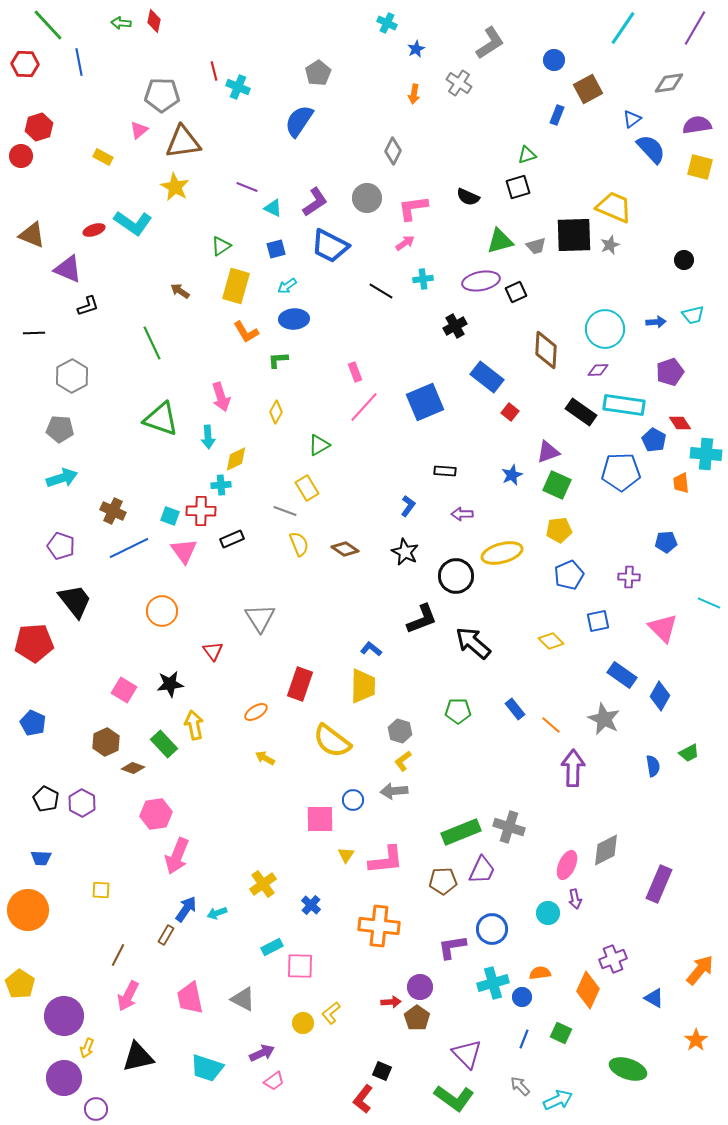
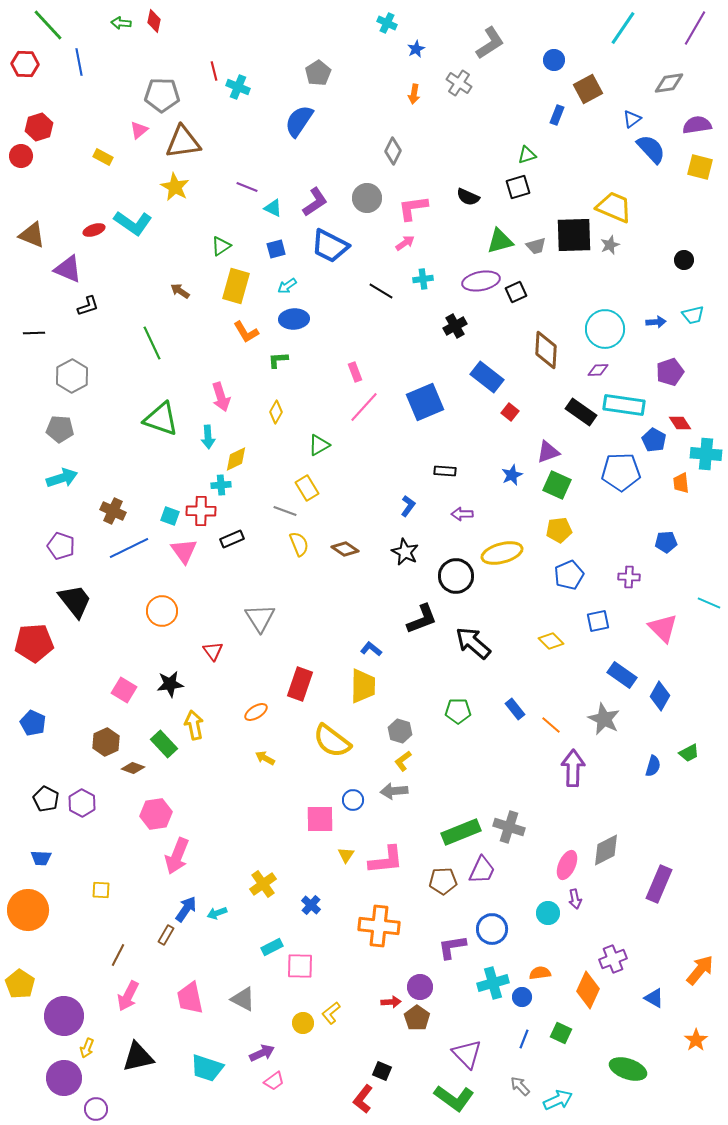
blue semicircle at (653, 766): rotated 25 degrees clockwise
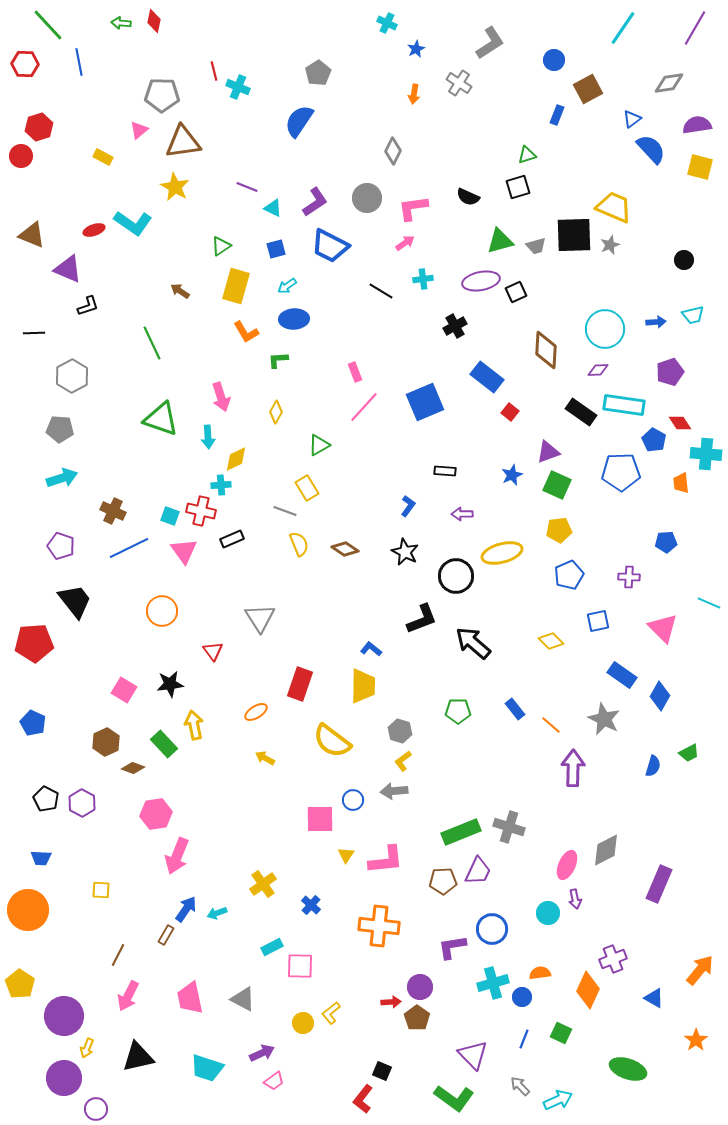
red cross at (201, 511): rotated 12 degrees clockwise
purple trapezoid at (482, 870): moved 4 px left, 1 px down
purple triangle at (467, 1054): moved 6 px right, 1 px down
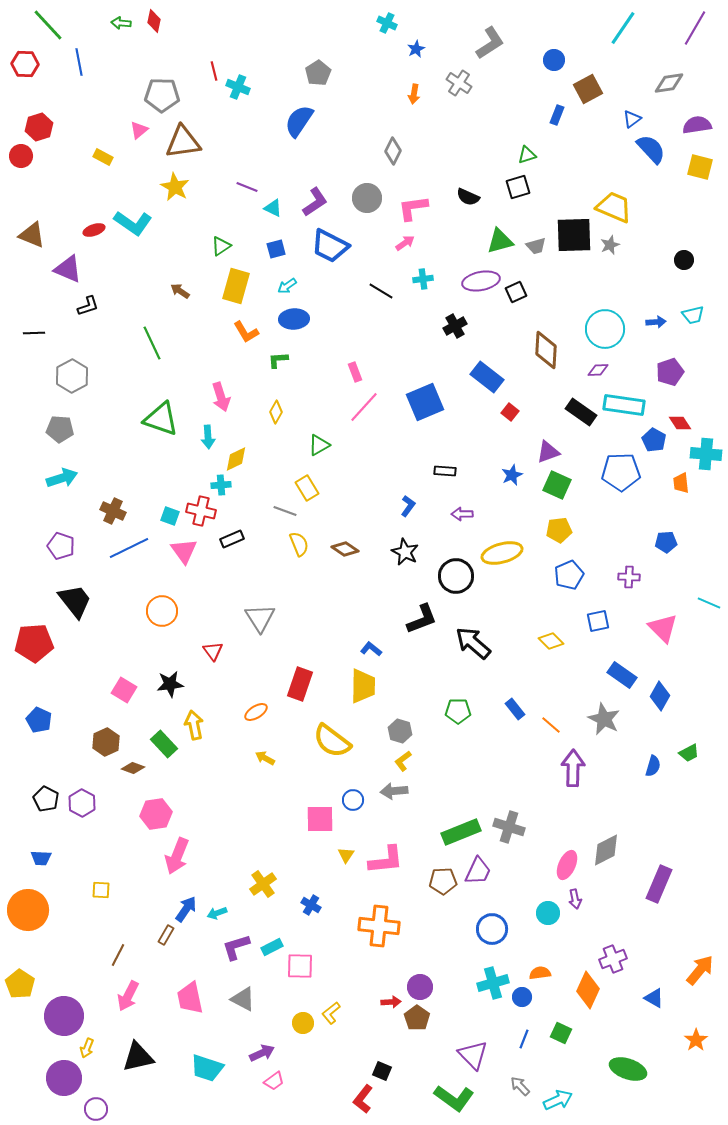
blue pentagon at (33, 723): moved 6 px right, 3 px up
blue cross at (311, 905): rotated 12 degrees counterclockwise
purple L-shape at (452, 947): moved 216 px left; rotated 8 degrees counterclockwise
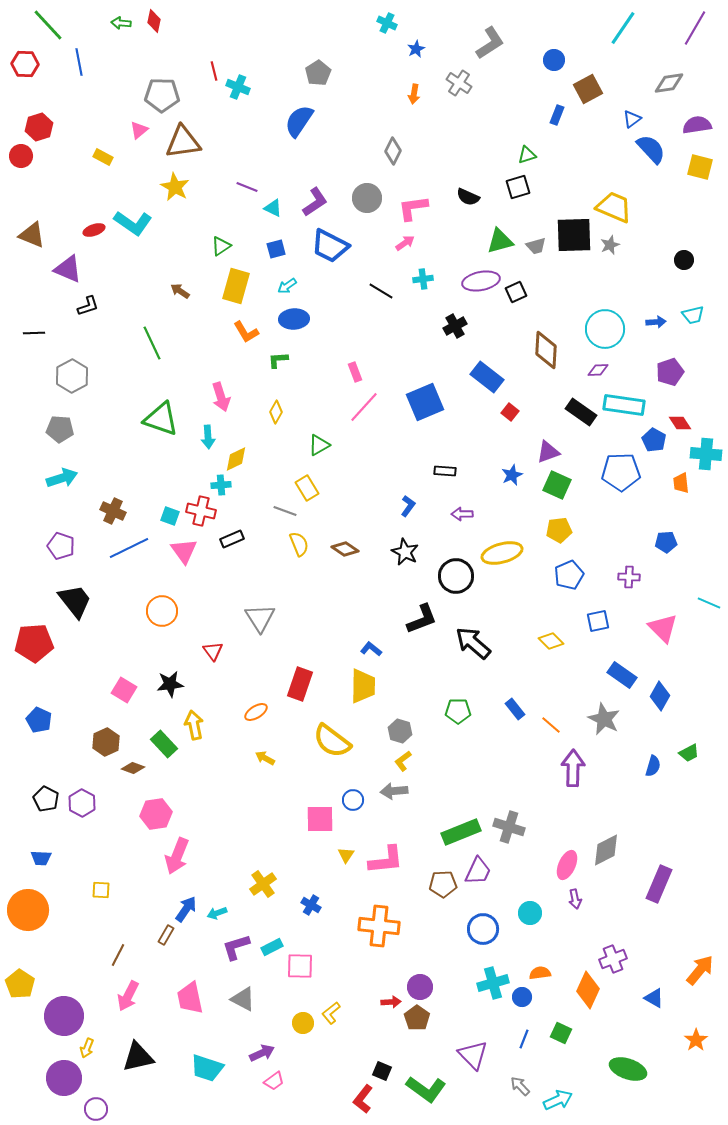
brown pentagon at (443, 881): moved 3 px down
cyan circle at (548, 913): moved 18 px left
blue circle at (492, 929): moved 9 px left
green L-shape at (454, 1098): moved 28 px left, 9 px up
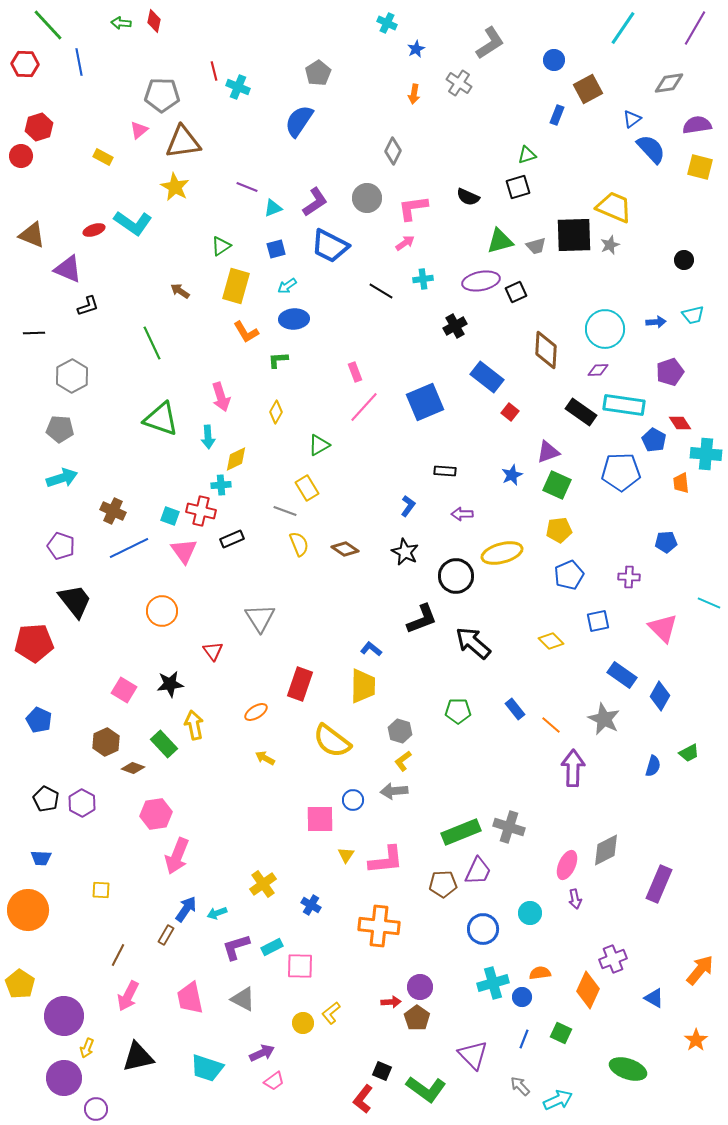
cyan triangle at (273, 208): rotated 48 degrees counterclockwise
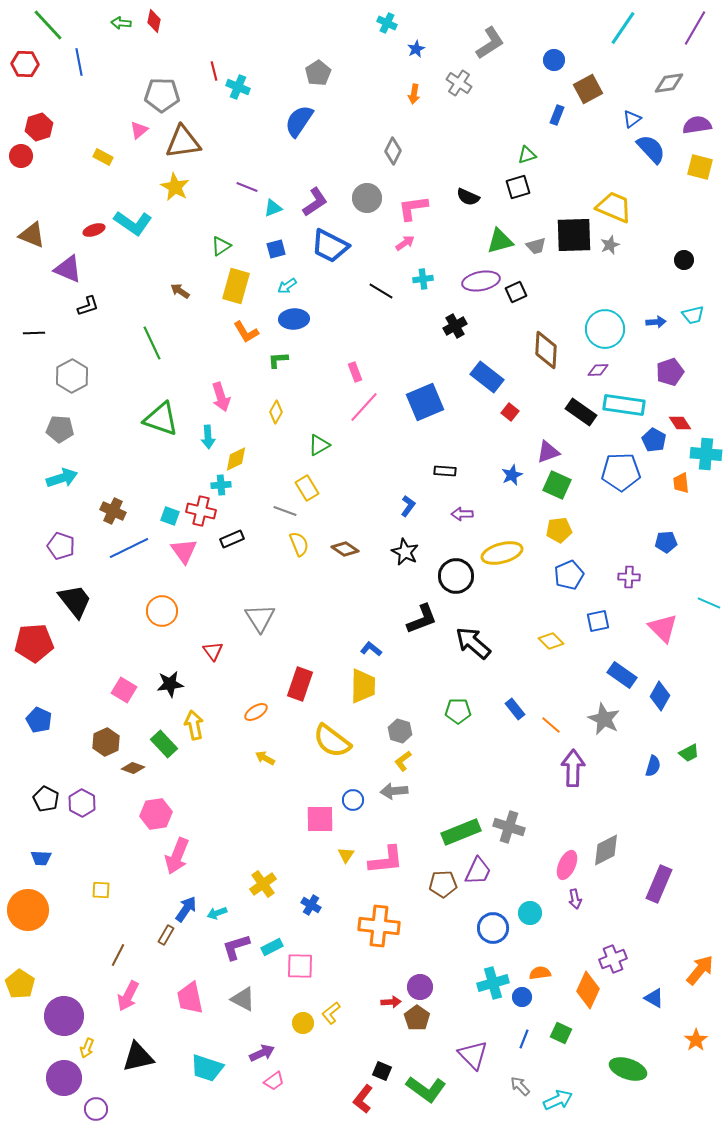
blue circle at (483, 929): moved 10 px right, 1 px up
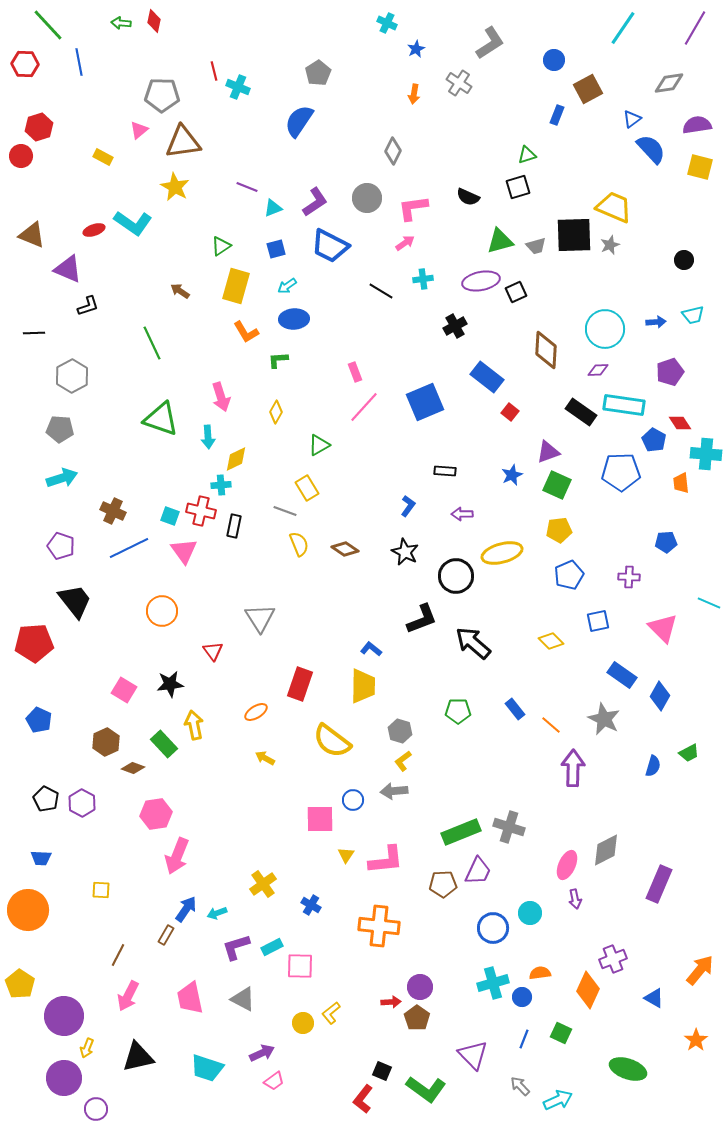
black rectangle at (232, 539): moved 2 px right, 13 px up; rotated 55 degrees counterclockwise
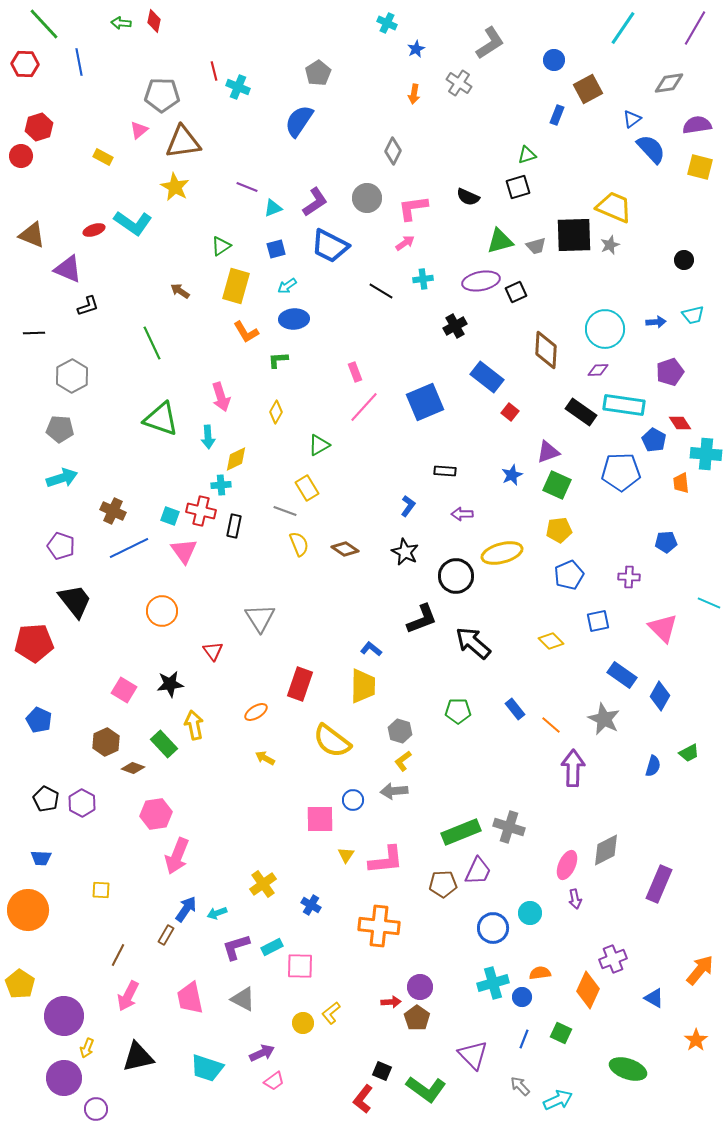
green line at (48, 25): moved 4 px left, 1 px up
